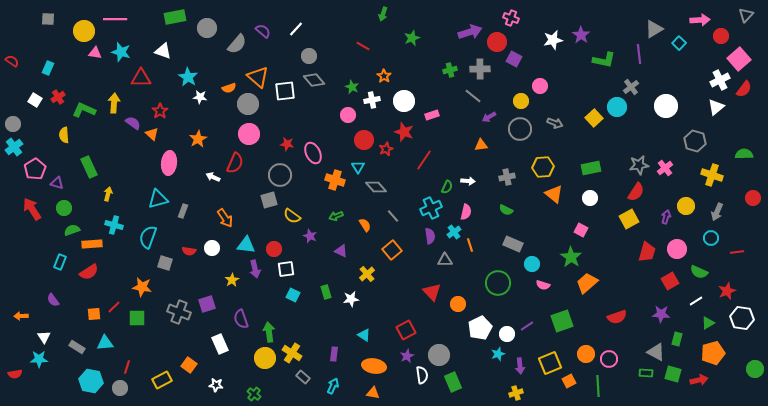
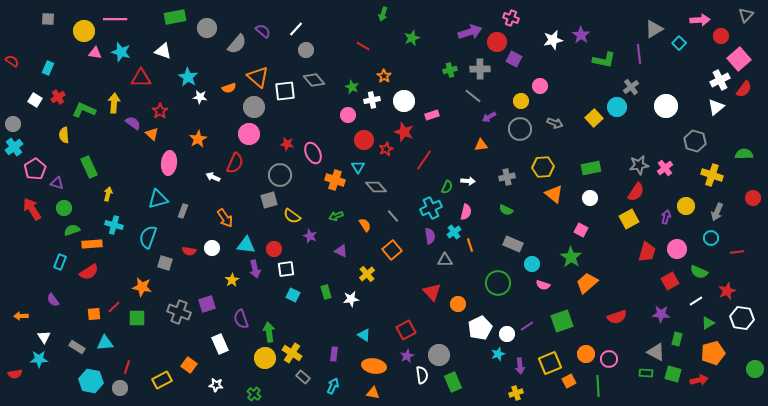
gray circle at (309, 56): moved 3 px left, 6 px up
gray circle at (248, 104): moved 6 px right, 3 px down
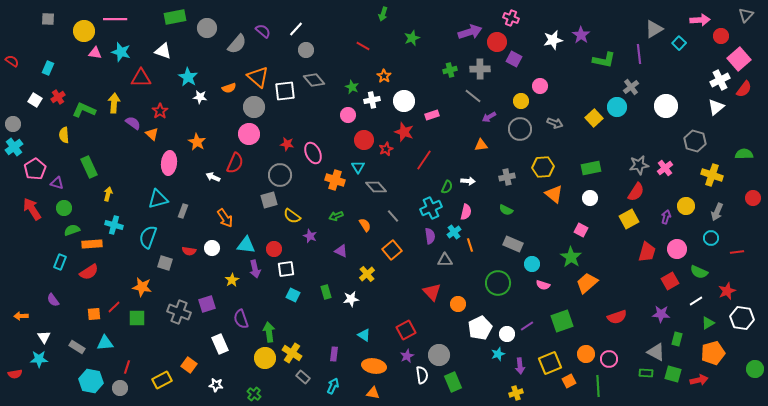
orange star at (198, 139): moved 1 px left, 3 px down; rotated 12 degrees counterclockwise
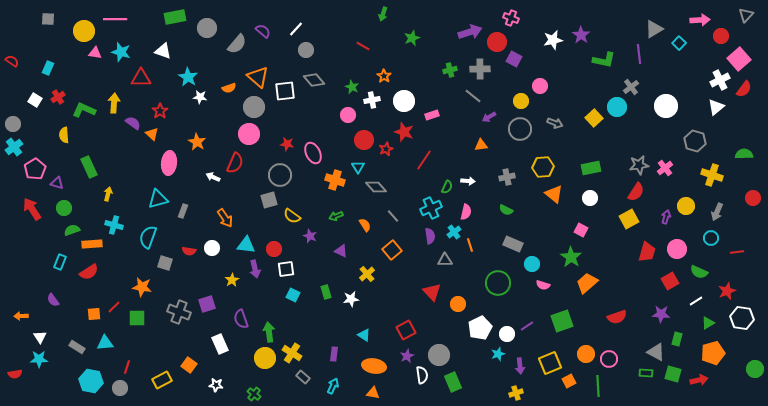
white triangle at (44, 337): moved 4 px left
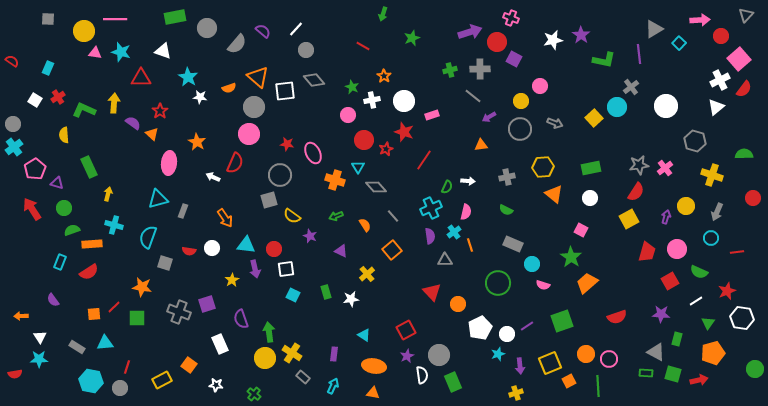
green triangle at (708, 323): rotated 24 degrees counterclockwise
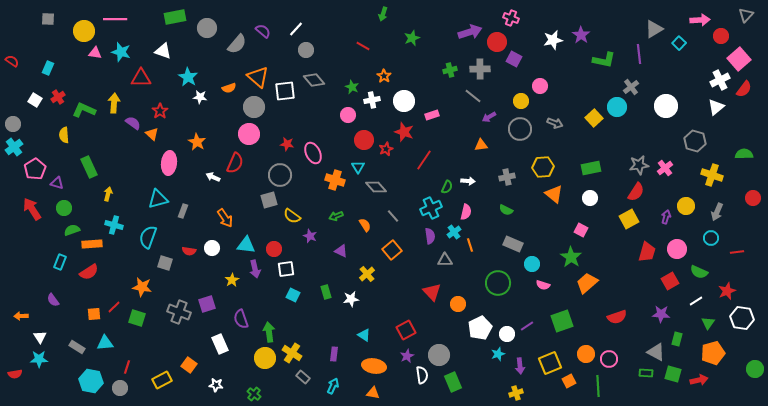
green square at (137, 318): rotated 18 degrees clockwise
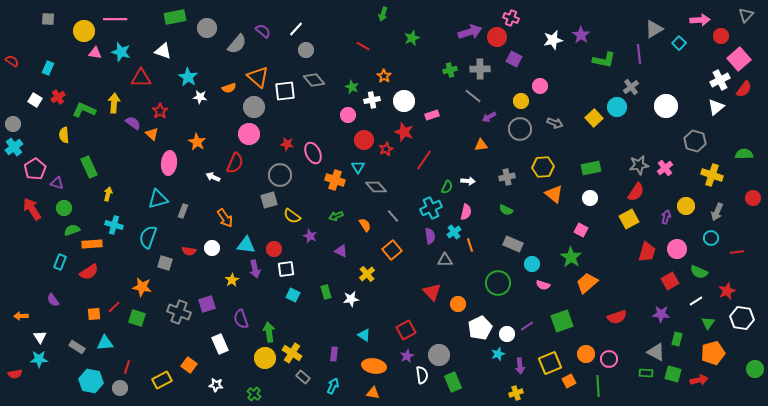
red circle at (497, 42): moved 5 px up
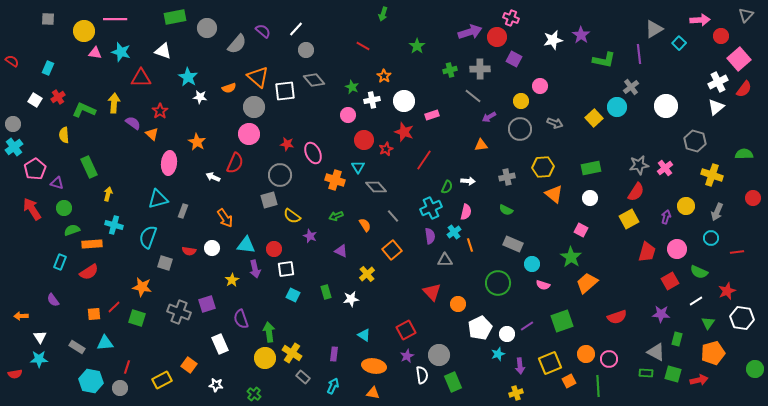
green star at (412, 38): moved 5 px right, 8 px down; rotated 14 degrees counterclockwise
white cross at (720, 80): moved 2 px left, 2 px down
